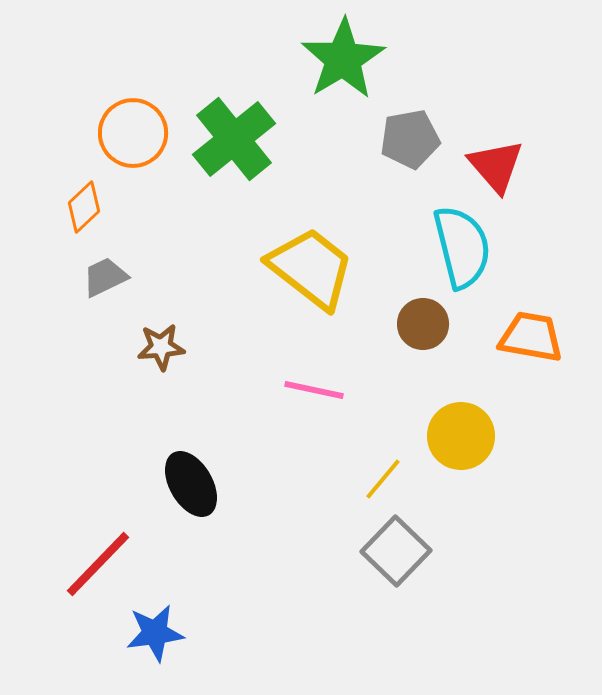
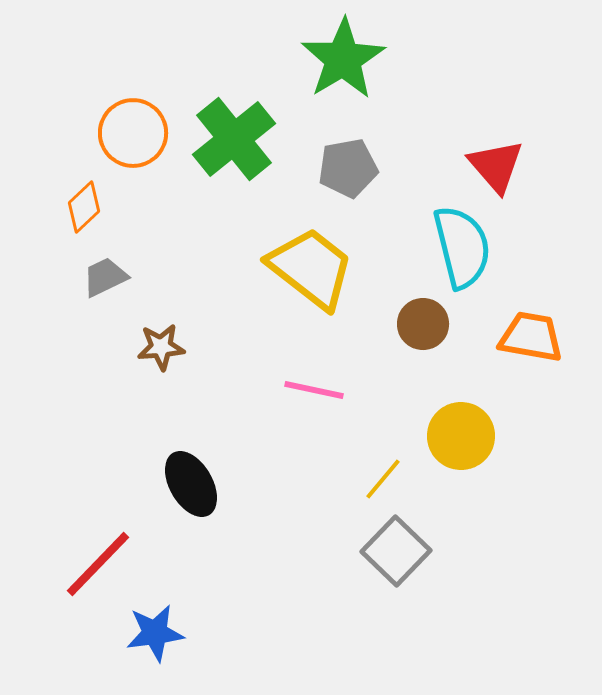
gray pentagon: moved 62 px left, 29 px down
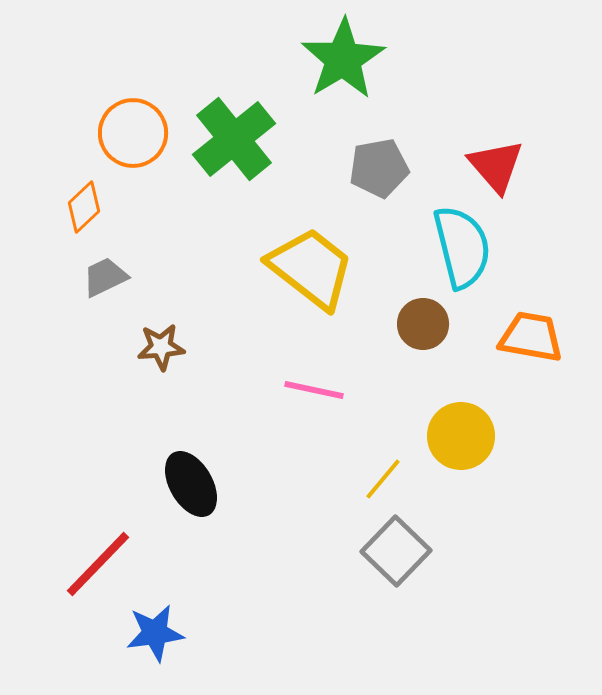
gray pentagon: moved 31 px right
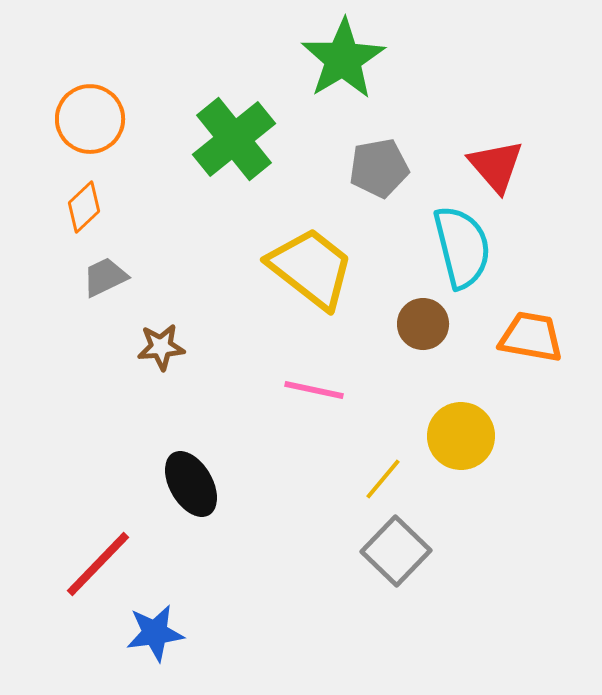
orange circle: moved 43 px left, 14 px up
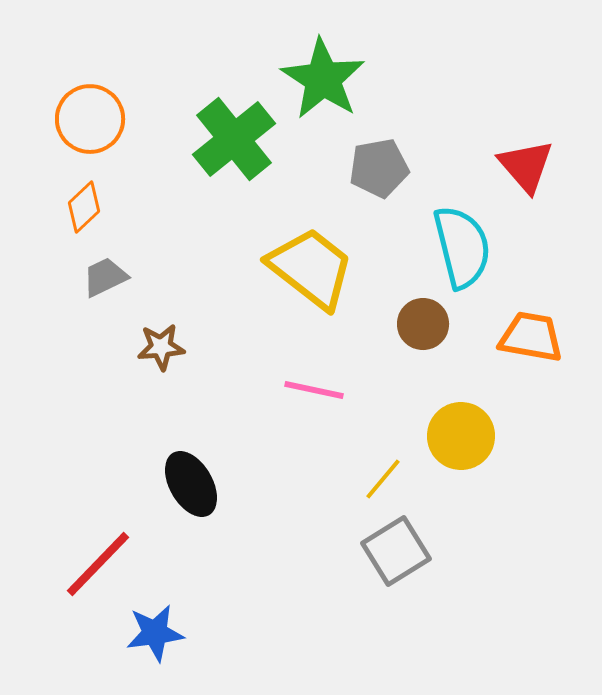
green star: moved 20 px left, 20 px down; rotated 8 degrees counterclockwise
red triangle: moved 30 px right
gray square: rotated 14 degrees clockwise
